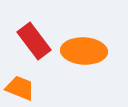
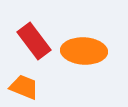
orange trapezoid: moved 4 px right, 1 px up
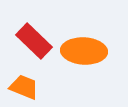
red rectangle: rotated 9 degrees counterclockwise
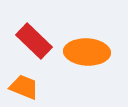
orange ellipse: moved 3 px right, 1 px down
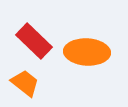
orange trapezoid: moved 1 px right, 4 px up; rotated 16 degrees clockwise
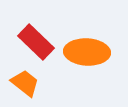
red rectangle: moved 2 px right, 1 px down
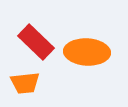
orange trapezoid: rotated 136 degrees clockwise
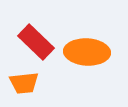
orange trapezoid: moved 1 px left
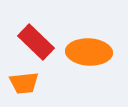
orange ellipse: moved 2 px right
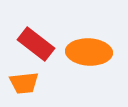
red rectangle: moved 2 px down; rotated 6 degrees counterclockwise
